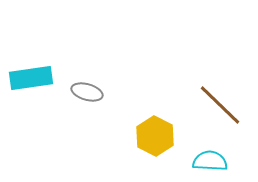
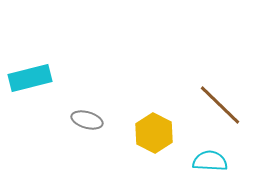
cyan rectangle: moved 1 px left; rotated 6 degrees counterclockwise
gray ellipse: moved 28 px down
yellow hexagon: moved 1 px left, 3 px up
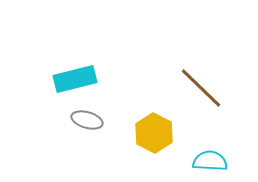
cyan rectangle: moved 45 px right, 1 px down
brown line: moved 19 px left, 17 px up
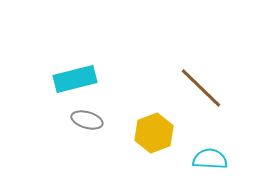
yellow hexagon: rotated 12 degrees clockwise
cyan semicircle: moved 2 px up
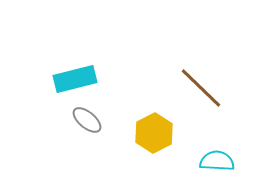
gray ellipse: rotated 24 degrees clockwise
yellow hexagon: rotated 6 degrees counterclockwise
cyan semicircle: moved 7 px right, 2 px down
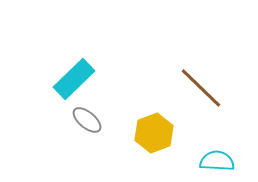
cyan rectangle: moved 1 px left; rotated 30 degrees counterclockwise
yellow hexagon: rotated 6 degrees clockwise
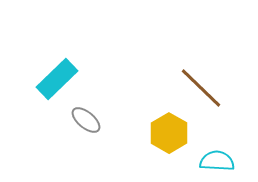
cyan rectangle: moved 17 px left
gray ellipse: moved 1 px left
yellow hexagon: moved 15 px right; rotated 9 degrees counterclockwise
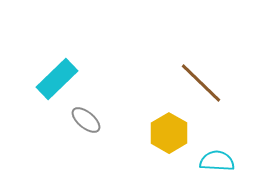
brown line: moved 5 px up
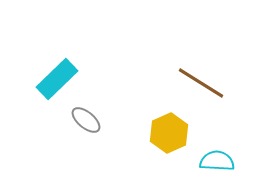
brown line: rotated 12 degrees counterclockwise
yellow hexagon: rotated 6 degrees clockwise
